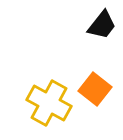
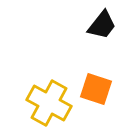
orange square: moved 1 px right; rotated 20 degrees counterclockwise
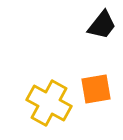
orange square: rotated 28 degrees counterclockwise
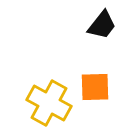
orange square: moved 1 px left, 2 px up; rotated 8 degrees clockwise
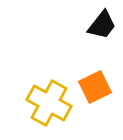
orange square: rotated 24 degrees counterclockwise
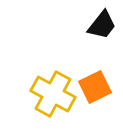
yellow cross: moved 4 px right, 9 px up
